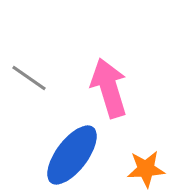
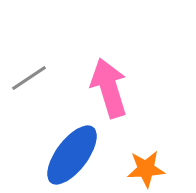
gray line: rotated 69 degrees counterclockwise
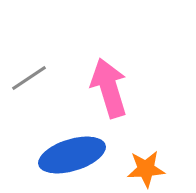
blue ellipse: rotated 36 degrees clockwise
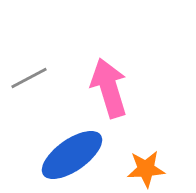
gray line: rotated 6 degrees clockwise
blue ellipse: rotated 18 degrees counterclockwise
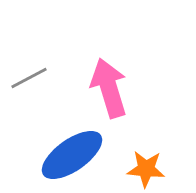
orange star: rotated 9 degrees clockwise
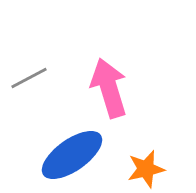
orange star: rotated 18 degrees counterclockwise
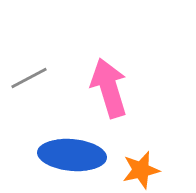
blue ellipse: rotated 40 degrees clockwise
orange star: moved 5 px left, 1 px down
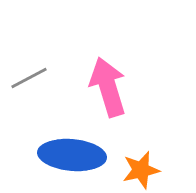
pink arrow: moved 1 px left, 1 px up
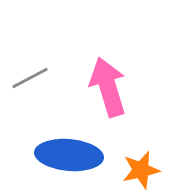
gray line: moved 1 px right
blue ellipse: moved 3 px left
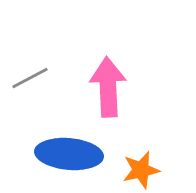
pink arrow: rotated 14 degrees clockwise
blue ellipse: moved 1 px up
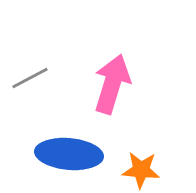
pink arrow: moved 4 px right, 3 px up; rotated 20 degrees clockwise
orange star: rotated 18 degrees clockwise
